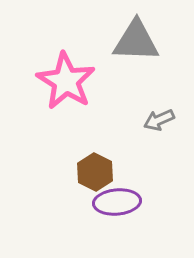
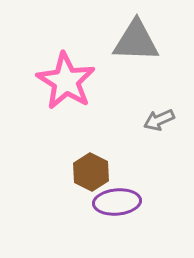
brown hexagon: moved 4 px left
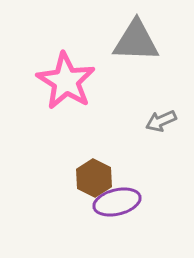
gray arrow: moved 2 px right, 1 px down
brown hexagon: moved 3 px right, 6 px down
purple ellipse: rotated 9 degrees counterclockwise
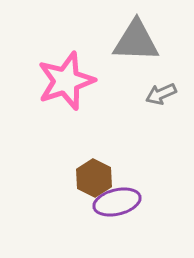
pink star: rotated 22 degrees clockwise
gray arrow: moved 27 px up
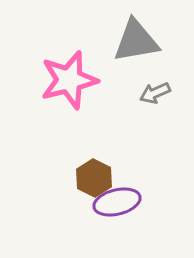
gray triangle: rotated 12 degrees counterclockwise
pink star: moved 3 px right, 1 px up; rotated 4 degrees clockwise
gray arrow: moved 6 px left, 1 px up
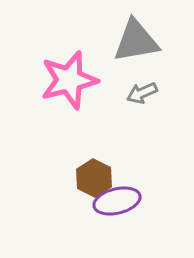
gray arrow: moved 13 px left
purple ellipse: moved 1 px up
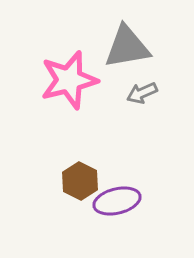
gray triangle: moved 9 px left, 6 px down
brown hexagon: moved 14 px left, 3 px down
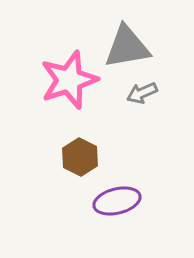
pink star: rotated 4 degrees counterclockwise
brown hexagon: moved 24 px up
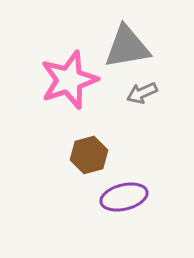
brown hexagon: moved 9 px right, 2 px up; rotated 18 degrees clockwise
purple ellipse: moved 7 px right, 4 px up
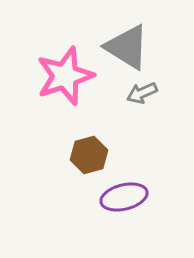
gray triangle: rotated 42 degrees clockwise
pink star: moved 4 px left, 4 px up
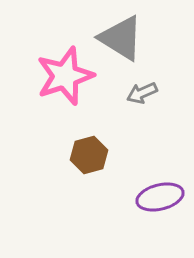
gray triangle: moved 6 px left, 9 px up
purple ellipse: moved 36 px right
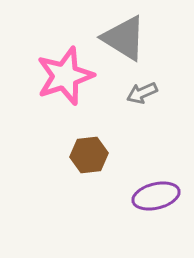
gray triangle: moved 3 px right
brown hexagon: rotated 9 degrees clockwise
purple ellipse: moved 4 px left, 1 px up
